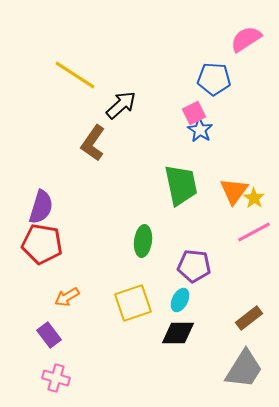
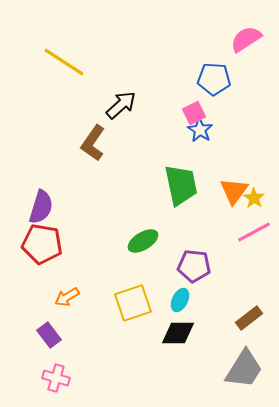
yellow line: moved 11 px left, 13 px up
green ellipse: rotated 52 degrees clockwise
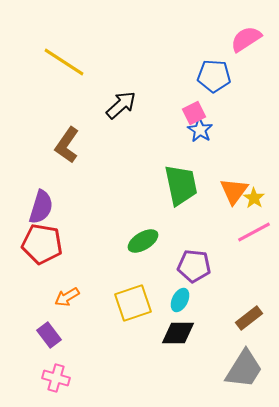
blue pentagon: moved 3 px up
brown L-shape: moved 26 px left, 2 px down
